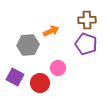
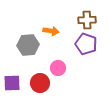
orange arrow: rotated 35 degrees clockwise
purple square: moved 3 px left, 6 px down; rotated 30 degrees counterclockwise
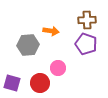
purple square: rotated 18 degrees clockwise
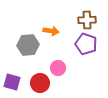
purple square: moved 1 px up
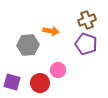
brown cross: rotated 18 degrees counterclockwise
pink circle: moved 2 px down
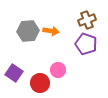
gray hexagon: moved 14 px up
purple square: moved 2 px right, 9 px up; rotated 18 degrees clockwise
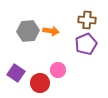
brown cross: rotated 24 degrees clockwise
purple pentagon: rotated 30 degrees clockwise
purple square: moved 2 px right
